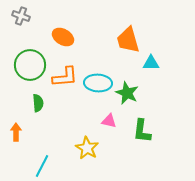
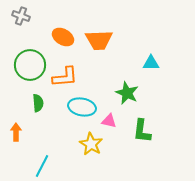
orange trapezoid: moved 29 px left; rotated 76 degrees counterclockwise
cyan ellipse: moved 16 px left, 24 px down; rotated 8 degrees clockwise
yellow star: moved 4 px right, 4 px up
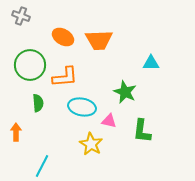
green star: moved 2 px left, 1 px up
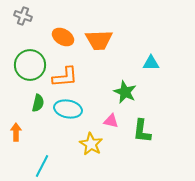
gray cross: moved 2 px right
green semicircle: rotated 18 degrees clockwise
cyan ellipse: moved 14 px left, 2 px down
pink triangle: moved 2 px right
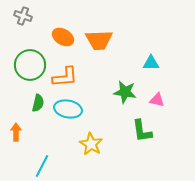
green star: rotated 15 degrees counterclockwise
pink triangle: moved 46 px right, 21 px up
green L-shape: rotated 15 degrees counterclockwise
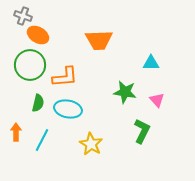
orange ellipse: moved 25 px left, 2 px up
pink triangle: rotated 35 degrees clockwise
green L-shape: rotated 145 degrees counterclockwise
cyan line: moved 26 px up
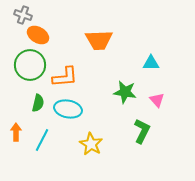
gray cross: moved 1 px up
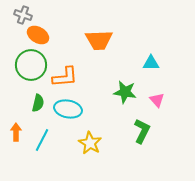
green circle: moved 1 px right
yellow star: moved 1 px left, 1 px up
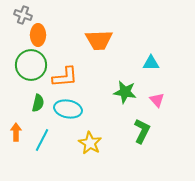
orange ellipse: rotated 60 degrees clockwise
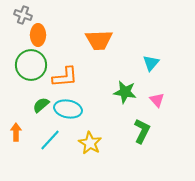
cyan triangle: rotated 48 degrees counterclockwise
green semicircle: moved 3 px right, 2 px down; rotated 144 degrees counterclockwise
cyan line: moved 8 px right; rotated 15 degrees clockwise
